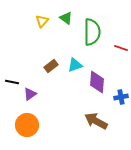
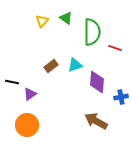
red line: moved 6 px left
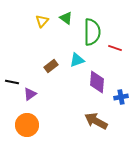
cyan triangle: moved 2 px right, 5 px up
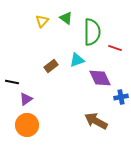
purple diamond: moved 3 px right, 4 px up; rotated 30 degrees counterclockwise
purple triangle: moved 4 px left, 5 px down
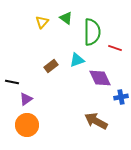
yellow triangle: moved 1 px down
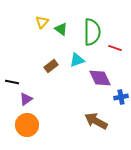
green triangle: moved 5 px left, 11 px down
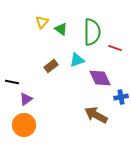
brown arrow: moved 6 px up
orange circle: moved 3 px left
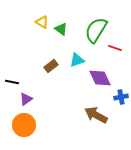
yellow triangle: rotated 40 degrees counterclockwise
green semicircle: moved 4 px right, 2 px up; rotated 148 degrees counterclockwise
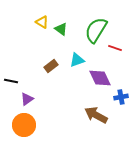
black line: moved 1 px left, 1 px up
purple triangle: moved 1 px right
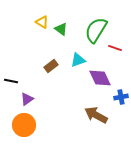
cyan triangle: moved 1 px right
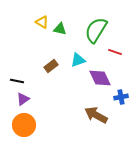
green triangle: moved 1 px left; rotated 24 degrees counterclockwise
red line: moved 4 px down
black line: moved 6 px right
purple triangle: moved 4 px left
